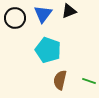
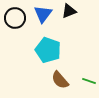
brown semicircle: rotated 54 degrees counterclockwise
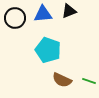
blue triangle: rotated 48 degrees clockwise
brown semicircle: moved 2 px right; rotated 24 degrees counterclockwise
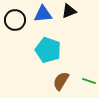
black circle: moved 2 px down
brown semicircle: moved 1 px left, 1 px down; rotated 96 degrees clockwise
